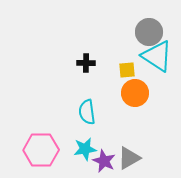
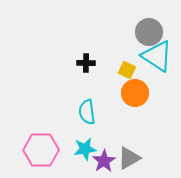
yellow square: rotated 30 degrees clockwise
purple star: rotated 15 degrees clockwise
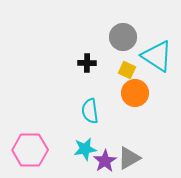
gray circle: moved 26 px left, 5 px down
black cross: moved 1 px right
cyan semicircle: moved 3 px right, 1 px up
pink hexagon: moved 11 px left
purple star: moved 1 px right
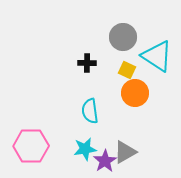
pink hexagon: moved 1 px right, 4 px up
gray triangle: moved 4 px left, 6 px up
